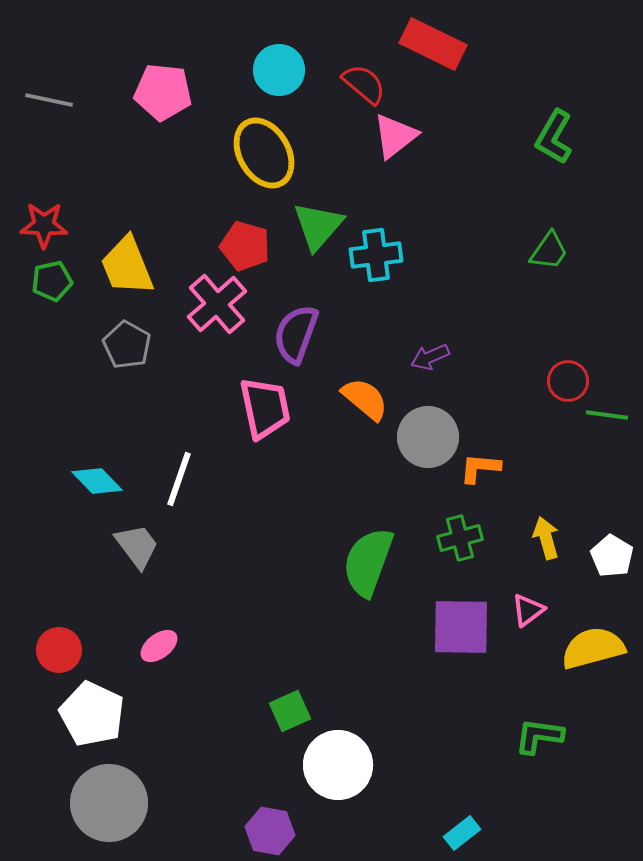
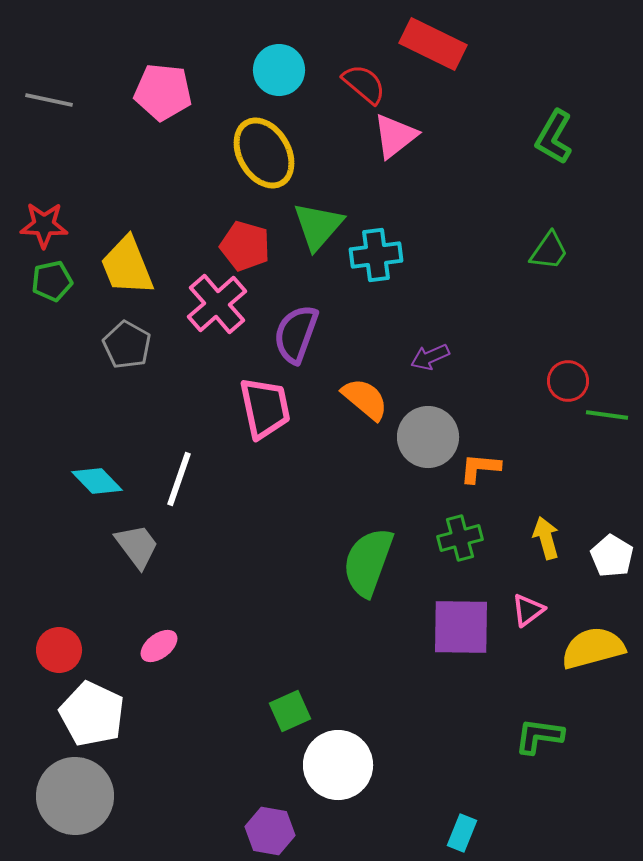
gray circle at (109, 803): moved 34 px left, 7 px up
cyan rectangle at (462, 833): rotated 30 degrees counterclockwise
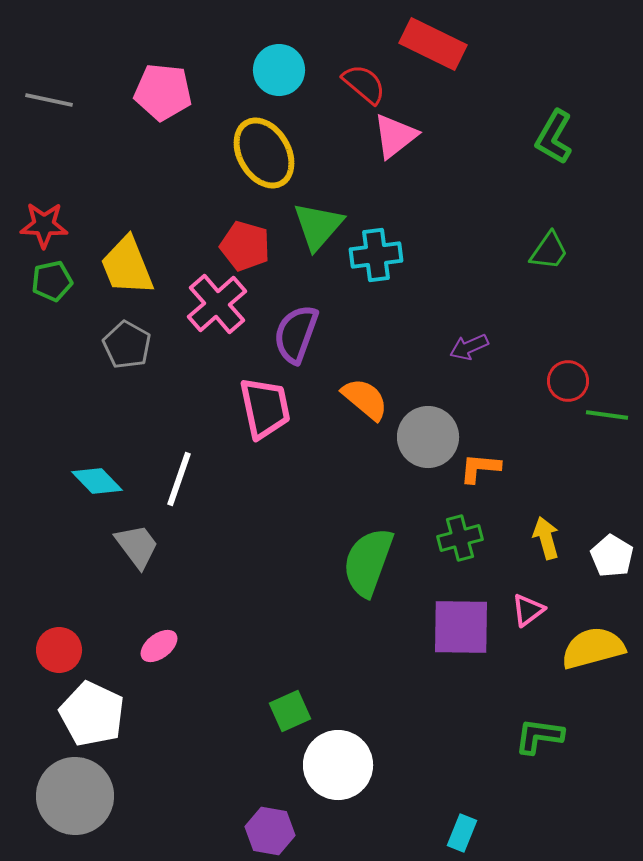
purple arrow at (430, 357): moved 39 px right, 10 px up
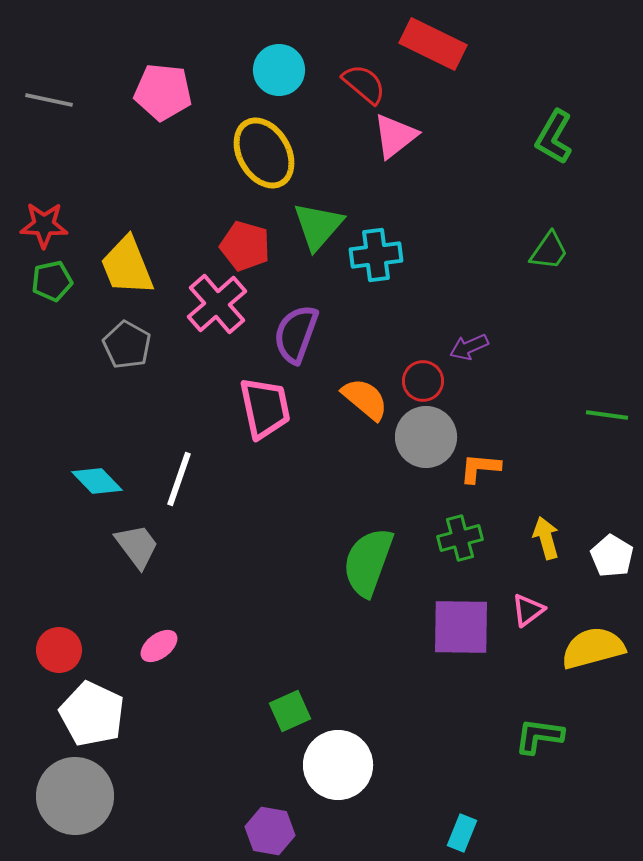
red circle at (568, 381): moved 145 px left
gray circle at (428, 437): moved 2 px left
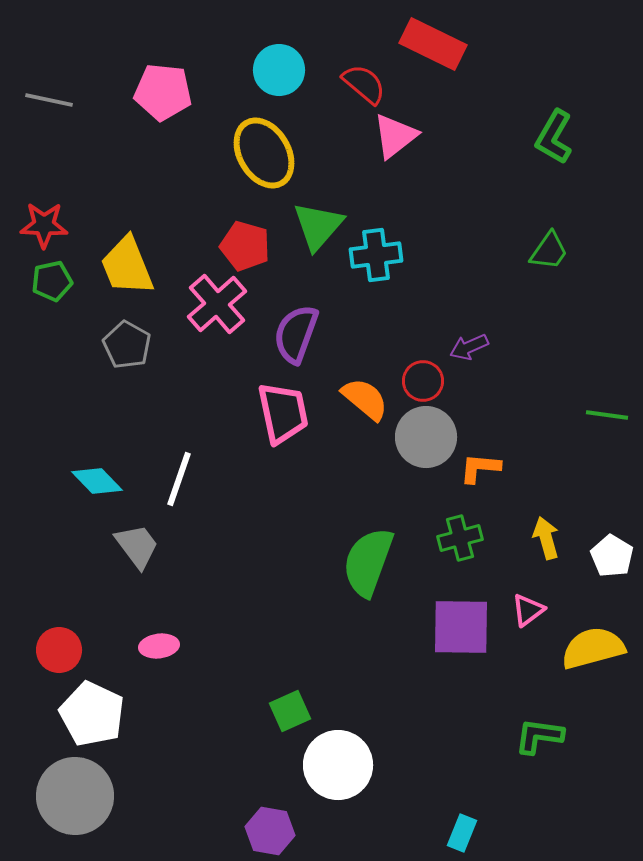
pink trapezoid at (265, 408): moved 18 px right, 5 px down
pink ellipse at (159, 646): rotated 30 degrees clockwise
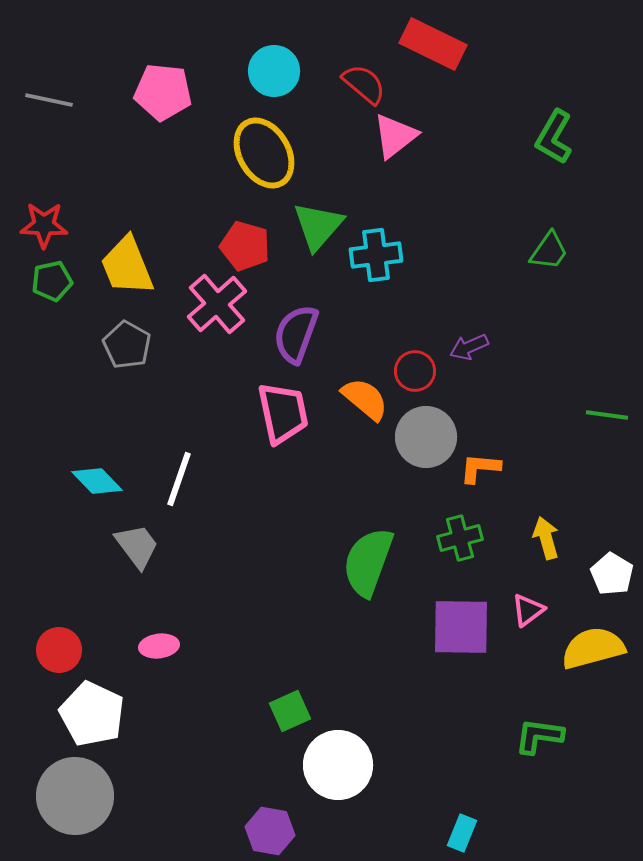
cyan circle at (279, 70): moved 5 px left, 1 px down
red circle at (423, 381): moved 8 px left, 10 px up
white pentagon at (612, 556): moved 18 px down
